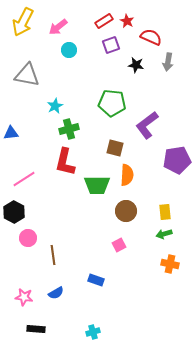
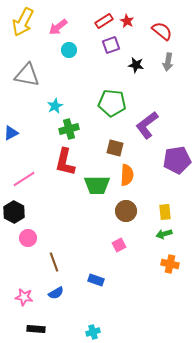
red semicircle: moved 11 px right, 6 px up; rotated 15 degrees clockwise
blue triangle: rotated 21 degrees counterclockwise
brown line: moved 1 px right, 7 px down; rotated 12 degrees counterclockwise
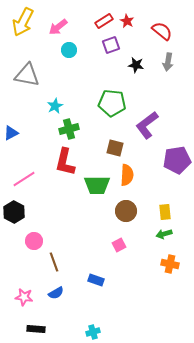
pink circle: moved 6 px right, 3 px down
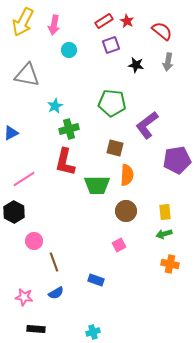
pink arrow: moved 4 px left, 2 px up; rotated 42 degrees counterclockwise
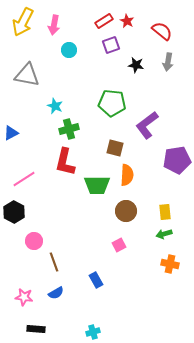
cyan star: rotated 21 degrees counterclockwise
blue rectangle: rotated 42 degrees clockwise
